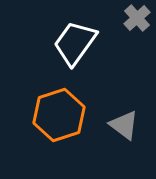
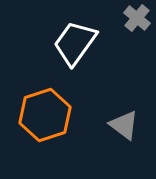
gray cross: rotated 8 degrees counterclockwise
orange hexagon: moved 14 px left
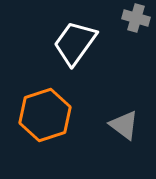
gray cross: moved 1 px left; rotated 24 degrees counterclockwise
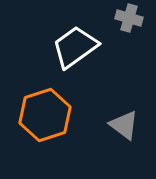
gray cross: moved 7 px left
white trapezoid: moved 4 px down; rotated 18 degrees clockwise
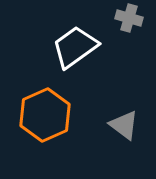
orange hexagon: rotated 6 degrees counterclockwise
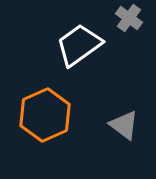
gray cross: rotated 20 degrees clockwise
white trapezoid: moved 4 px right, 2 px up
